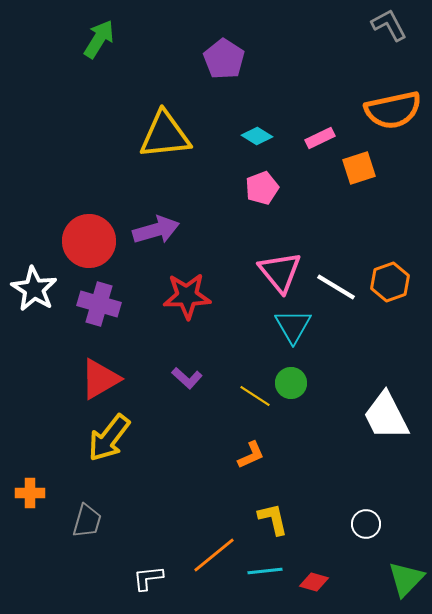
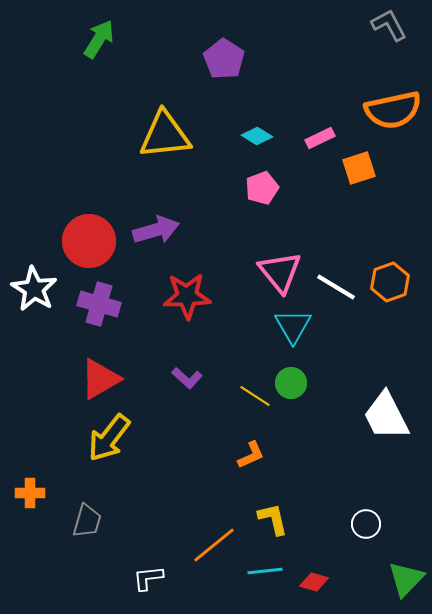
orange line: moved 10 px up
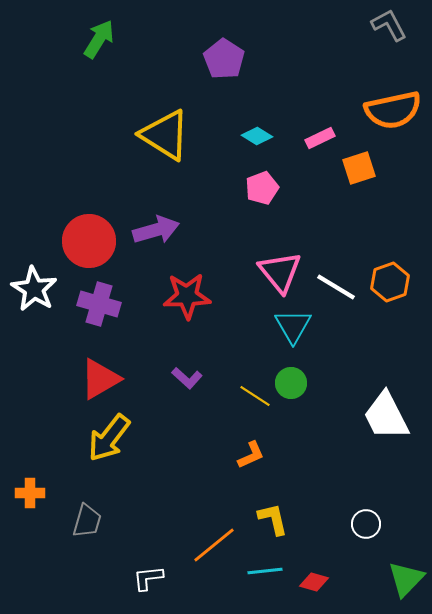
yellow triangle: rotated 38 degrees clockwise
